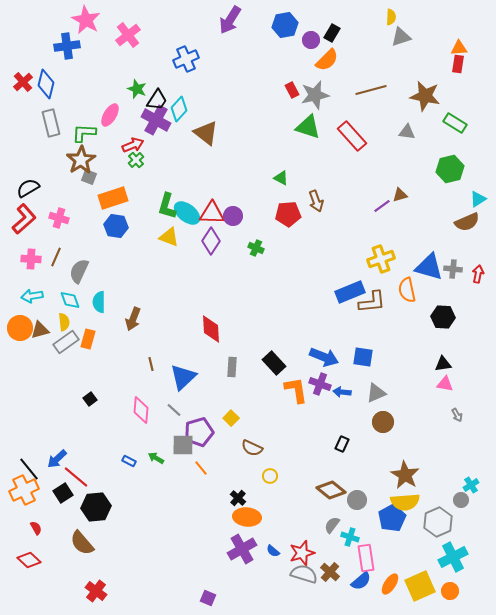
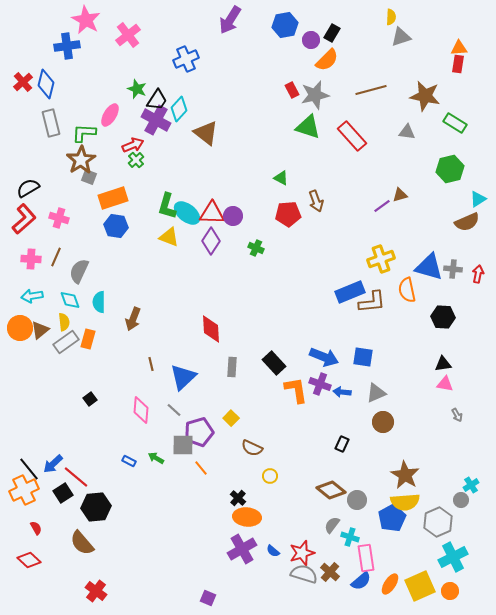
brown triangle at (40, 330): rotated 24 degrees counterclockwise
blue arrow at (57, 459): moved 4 px left, 5 px down
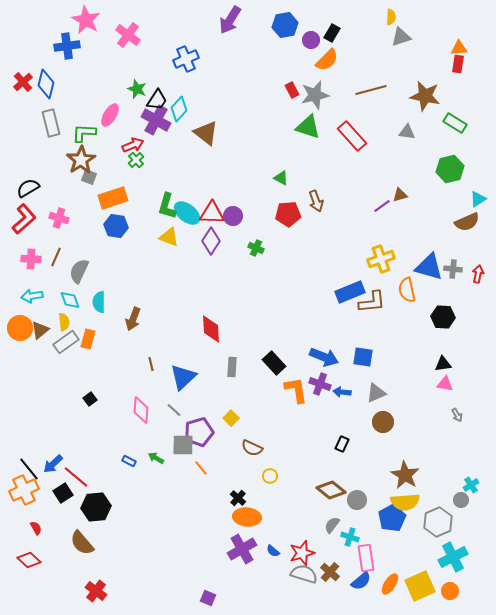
pink cross at (128, 35): rotated 15 degrees counterclockwise
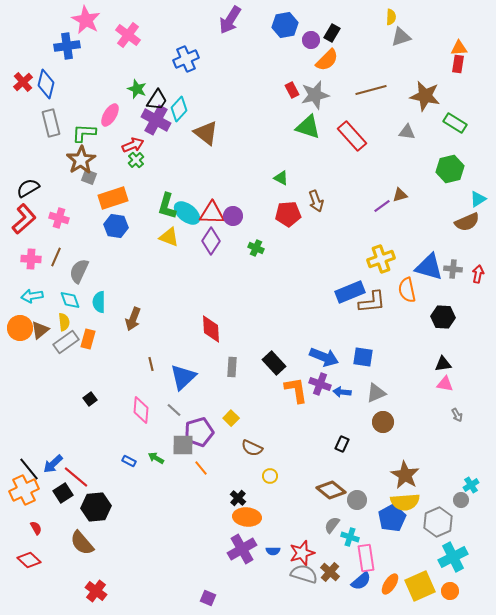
blue semicircle at (273, 551): rotated 40 degrees counterclockwise
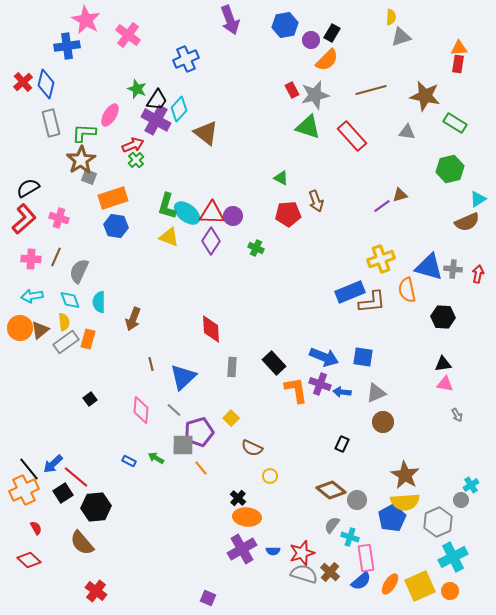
purple arrow at (230, 20): rotated 52 degrees counterclockwise
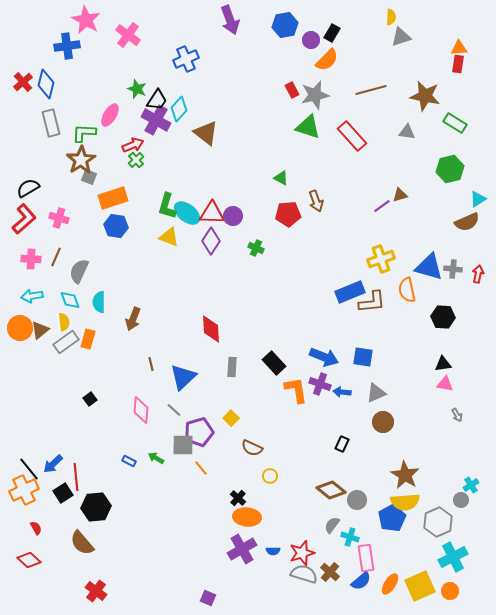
red line at (76, 477): rotated 44 degrees clockwise
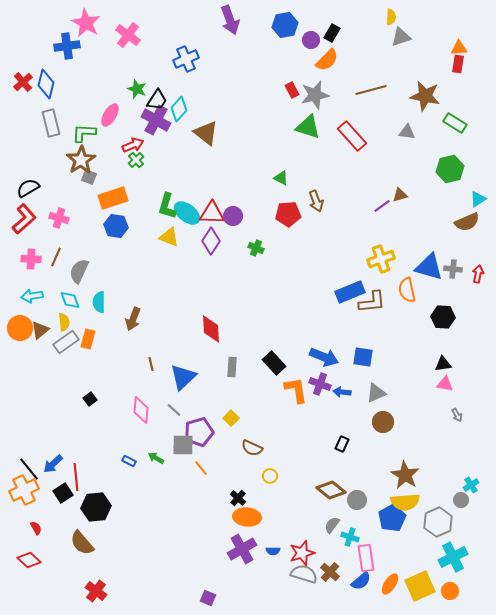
pink star at (86, 20): moved 3 px down
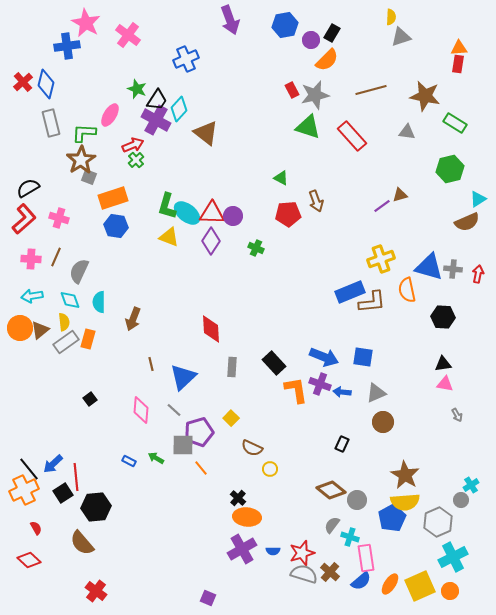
yellow circle at (270, 476): moved 7 px up
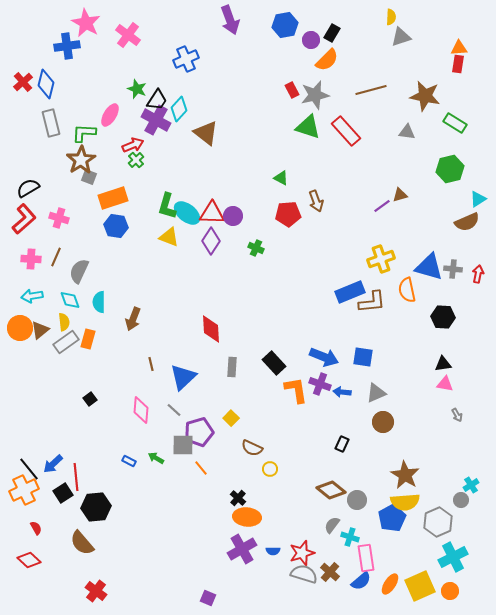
red rectangle at (352, 136): moved 6 px left, 5 px up
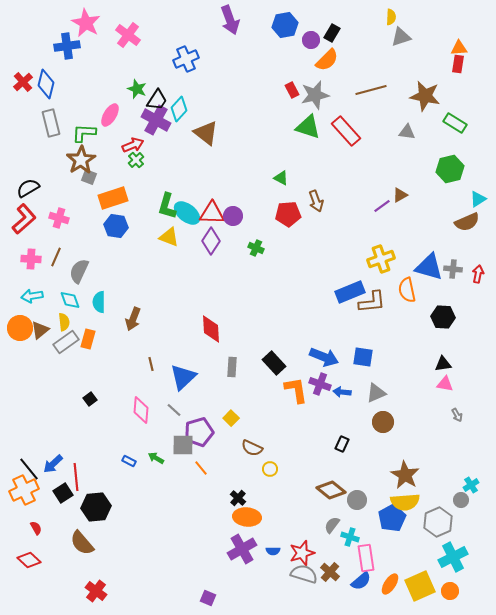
brown triangle at (400, 195): rotated 14 degrees counterclockwise
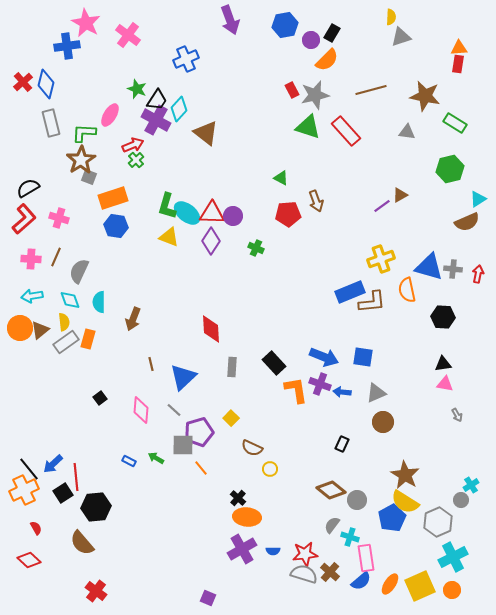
black square at (90, 399): moved 10 px right, 1 px up
yellow semicircle at (405, 502): rotated 36 degrees clockwise
red star at (302, 553): moved 3 px right, 1 px down; rotated 10 degrees clockwise
orange circle at (450, 591): moved 2 px right, 1 px up
